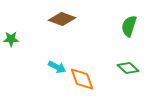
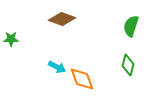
green semicircle: moved 2 px right
green diamond: moved 3 px up; rotated 60 degrees clockwise
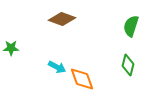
green star: moved 9 px down
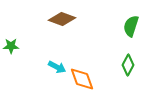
green star: moved 2 px up
green diamond: rotated 15 degrees clockwise
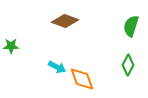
brown diamond: moved 3 px right, 2 px down
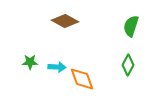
brown diamond: rotated 8 degrees clockwise
green star: moved 19 px right, 16 px down
cyan arrow: rotated 24 degrees counterclockwise
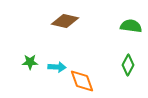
brown diamond: rotated 16 degrees counterclockwise
green semicircle: rotated 80 degrees clockwise
orange diamond: moved 2 px down
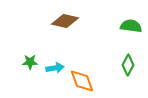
cyan arrow: moved 2 px left, 1 px down; rotated 12 degrees counterclockwise
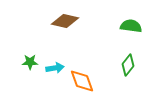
green diamond: rotated 10 degrees clockwise
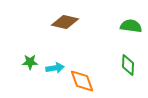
brown diamond: moved 1 px down
green diamond: rotated 35 degrees counterclockwise
